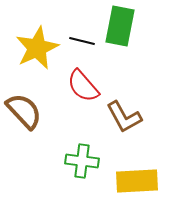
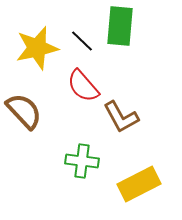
green rectangle: rotated 6 degrees counterclockwise
black line: rotated 30 degrees clockwise
yellow star: rotated 12 degrees clockwise
brown L-shape: moved 3 px left
yellow rectangle: moved 2 px right, 3 px down; rotated 24 degrees counterclockwise
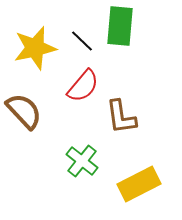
yellow star: moved 2 px left
red semicircle: rotated 99 degrees counterclockwise
brown L-shape: rotated 21 degrees clockwise
green cross: rotated 32 degrees clockwise
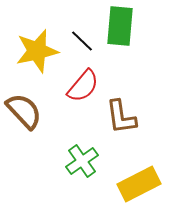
yellow star: moved 2 px right, 3 px down
green cross: rotated 16 degrees clockwise
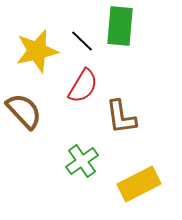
red semicircle: rotated 9 degrees counterclockwise
